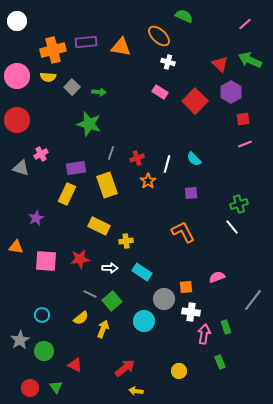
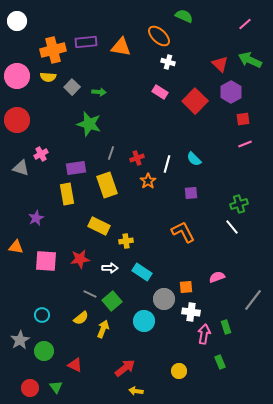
yellow rectangle at (67, 194): rotated 35 degrees counterclockwise
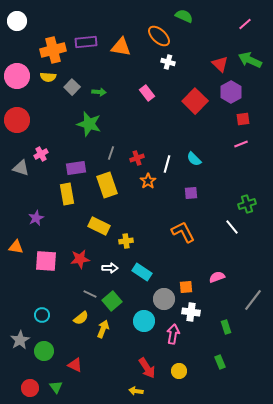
pink rectangle at (160, 92): moved 13 px left, 1 px down; rotated 21 degrees clockwise
pink line at (245, 144): moved 4 px left
green cross at (239, 204): moved 8 px right
pink arrow at (204, 334): moved 31 px left
red arrow at (125, 368): moved 22 px right; rotated 95 degrees clockwise
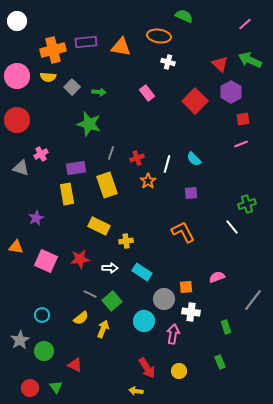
orange ellipse at (159, 36): rotated 35 degrees counterclockwise
pink square at (46, 261): rotated 20 degrees clockwise
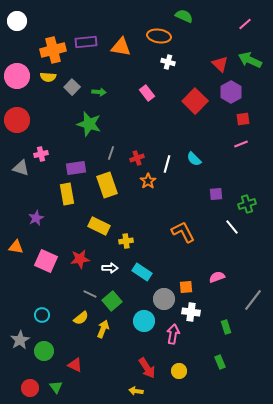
pink cross at (41, 154): rotated 16 degrees clockwise
purple square at (191, 193): moved 25 px right, 1 px down
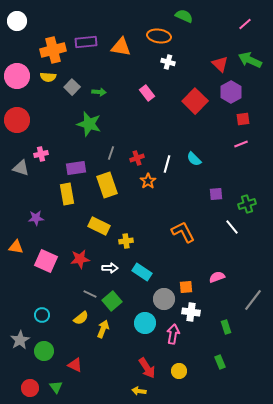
purple star at (36, 218): rotated 21 degrees clockwise
cyan circle at (144, 321): moved 1 px right, 2 px down
yellow arrow at (136, 391): moved 3 px right
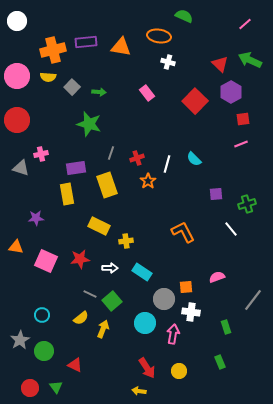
white line at (232, 227): moved 1 px left, 2 px down
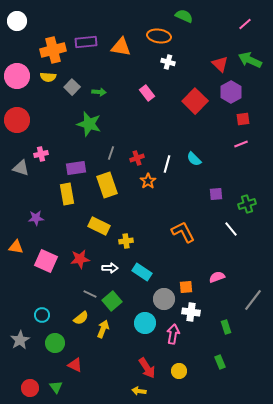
green circle at (44, 351): moved 11 px right, 8 px up
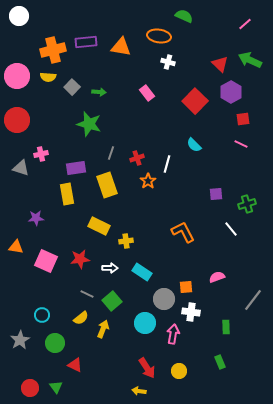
white circle at (17, 21): moved 2 px right, 5 px up
pink line at (241, 144): rotated 48 degrees clockwise
cyan semicircle at (194, 159): moved 14 px up
gray line at (90, 294): moved 3 px left
green rectangle at (226, 327): rotated 16 degrees clockwise
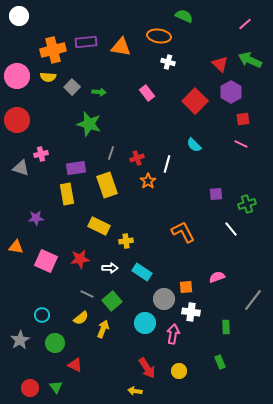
yellow arrow at (139, 391): moved 4 px left
